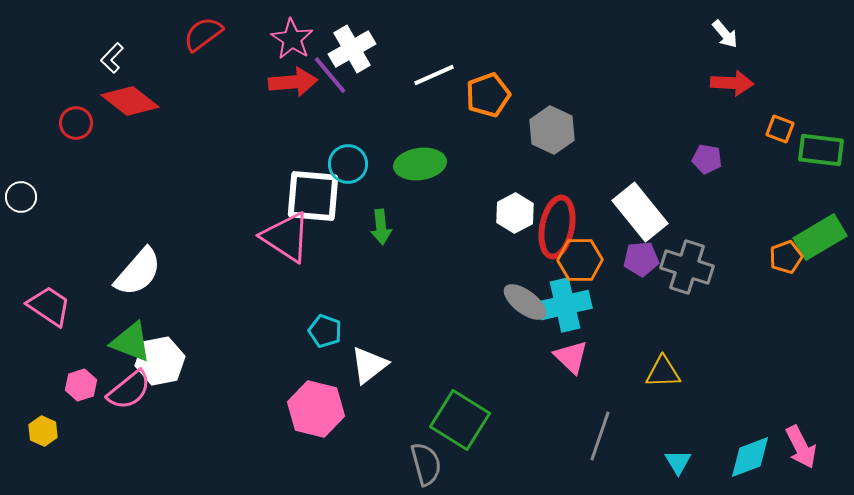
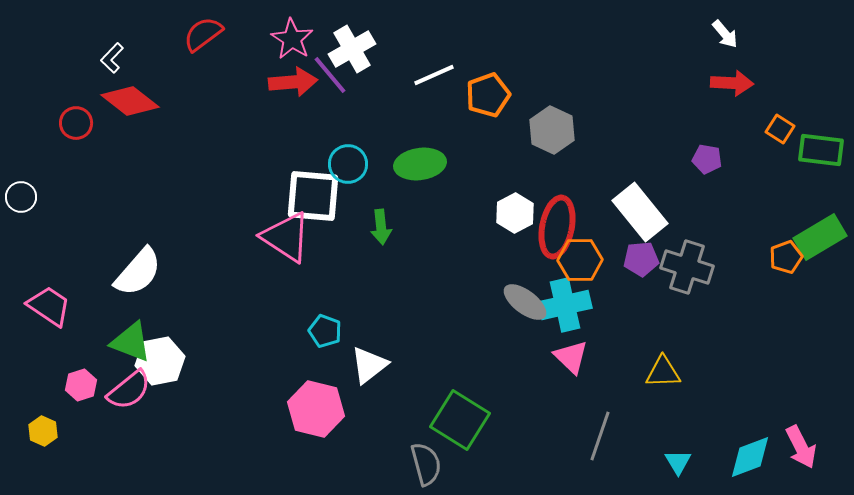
orange square at (780, 129): rotated 12 degrees clockwise
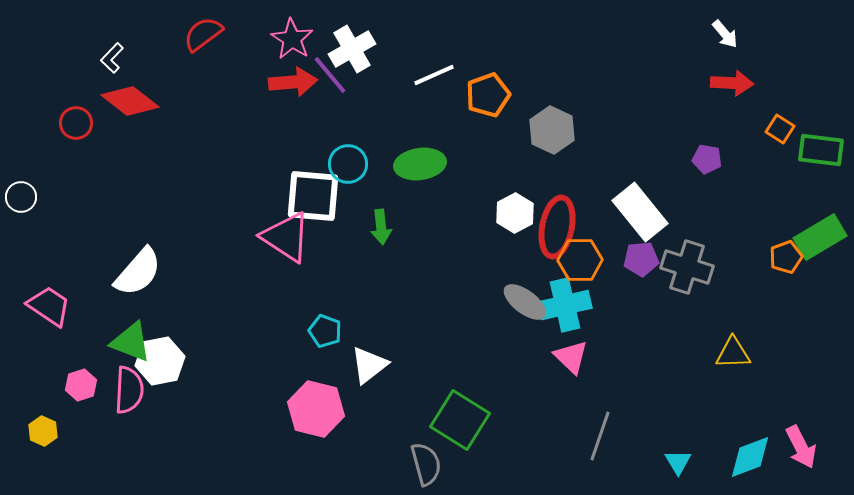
yellow triangle at (663, 372): moved 70 px right, 19 px up
pink semicircle at (129, 390): rotated 48 degrees counterclockwise
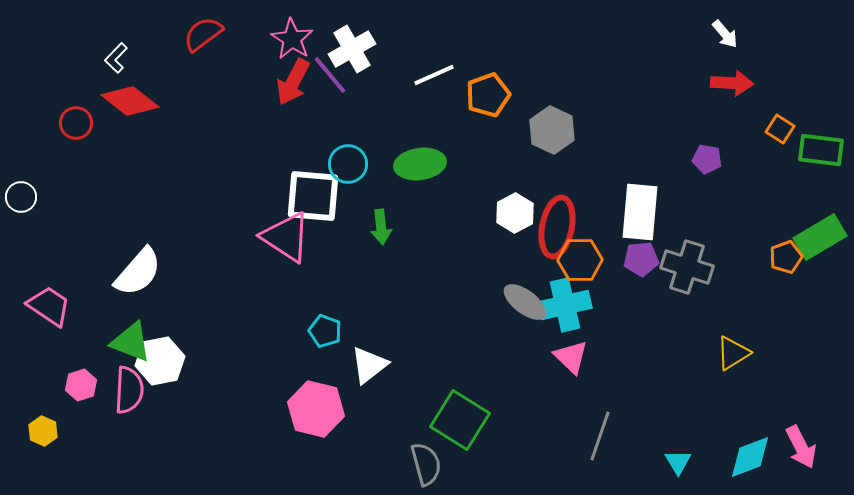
white L-shape at (112, 58): moved 4 px right
red arrow at (293, 82): rotated 123 degrees clockwise
white rectangle at (640, 212): rotated 44 degrees clockwise
yellow triangle at (733, 353): rotated 30 degrees counterclockwise
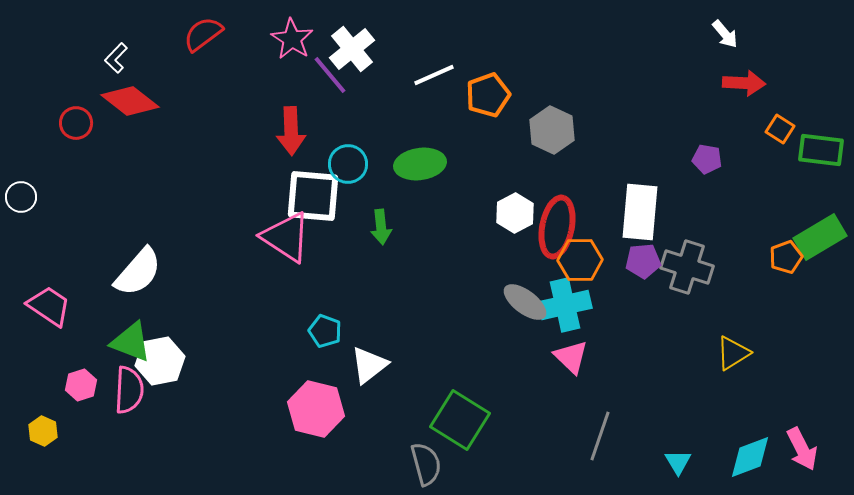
white cross at (352, 49): rotated 9 degrees counterclockwise
red arrow at (293, 82): moved 2 px left, 49 px down; rotated 30 degrees counterclockwise
red arrow at (732, 83): moved 12 px right
purple pentagon at (641, 259): moved 2 px right, 2 px down
pink arrow at (801, 447): moved 1 px right, 2 px down
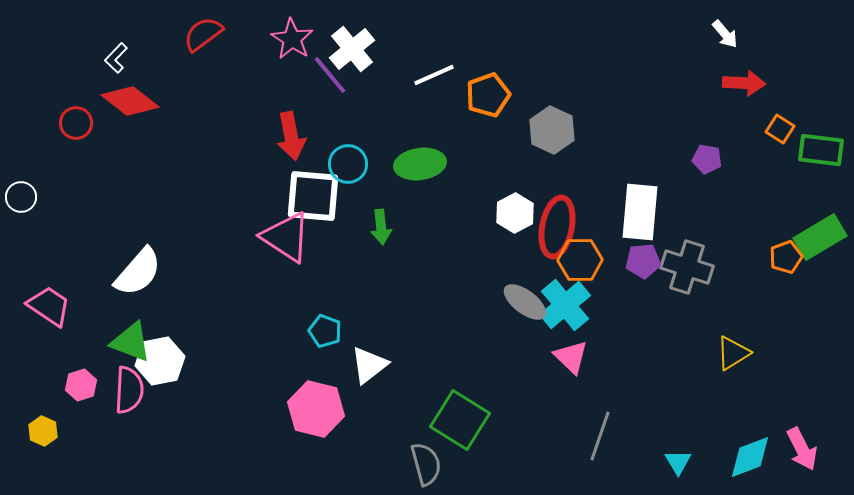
red arrow at (291, 131): moved 5 px down; rotated 9 degrees counterclockwise
cyan cross at (565, 305): rotated 27 degrees counterclockwise
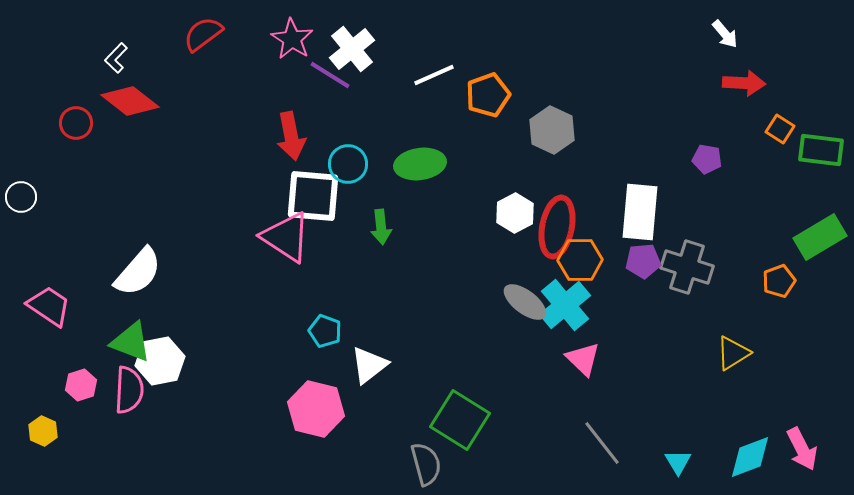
purple line at (330, 75): rotated 18 degrees counterclockwise
orange pentagon at (786, 257): moved 7 px left, 24 px down
pink triangle at (571, 357): moved 12 px right, 2 px down
gray line at (600, 436): moved 2 px right, 7 px down; rotated 57 degrees counterclockwise
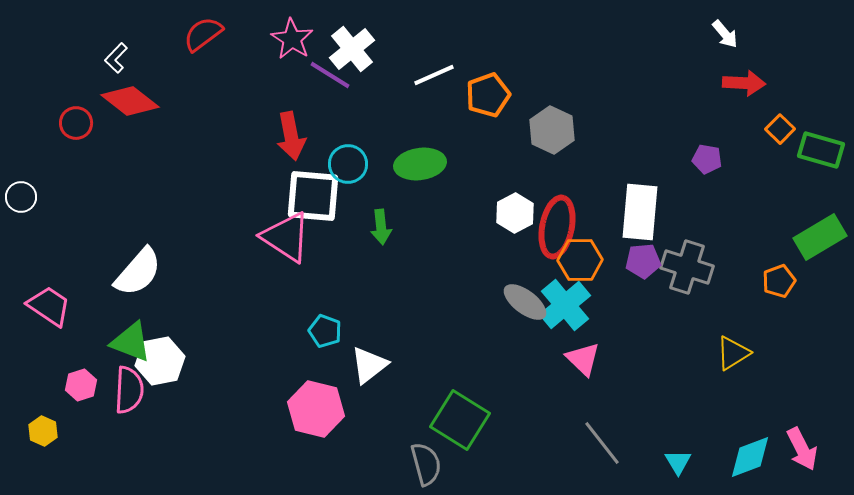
orange square at (780, 129): rotated 12 degrees clockwise
green rectangle at (821, 150): rotated 9 degrees clockwise
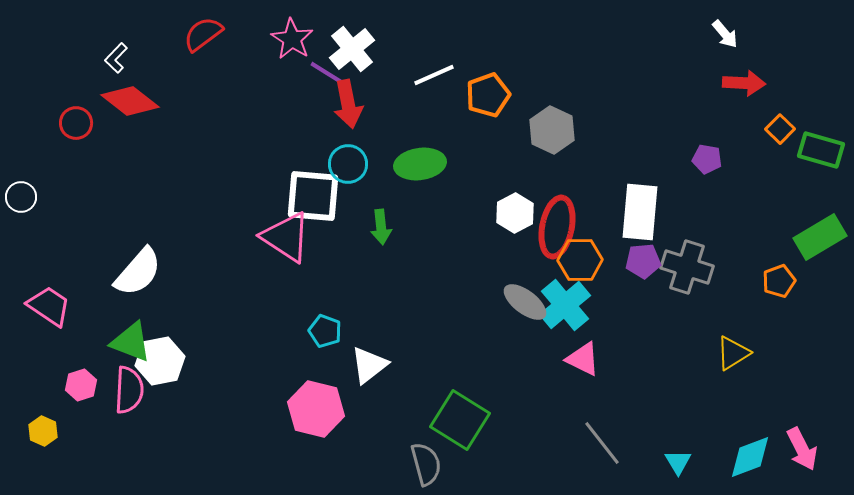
red arrow at (291, 136): moved 57 px right, 32 px up
pink triangle at (583, 359): rotated 18 degrees counterclockwise
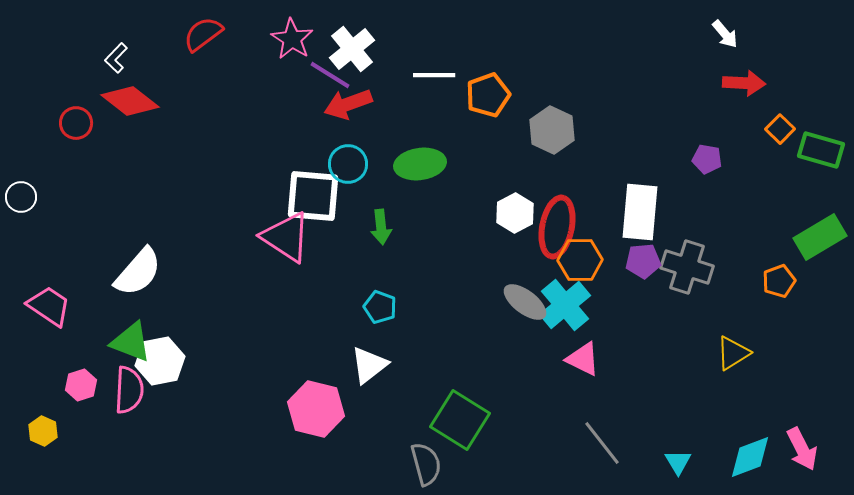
white line at (434, 75): rotated 24 degrees clockwise
red arrow at (348, 104): rotated 81 degrees clockwise
cyan pentagon at (325, 331): moved 55 px right, 24 px up
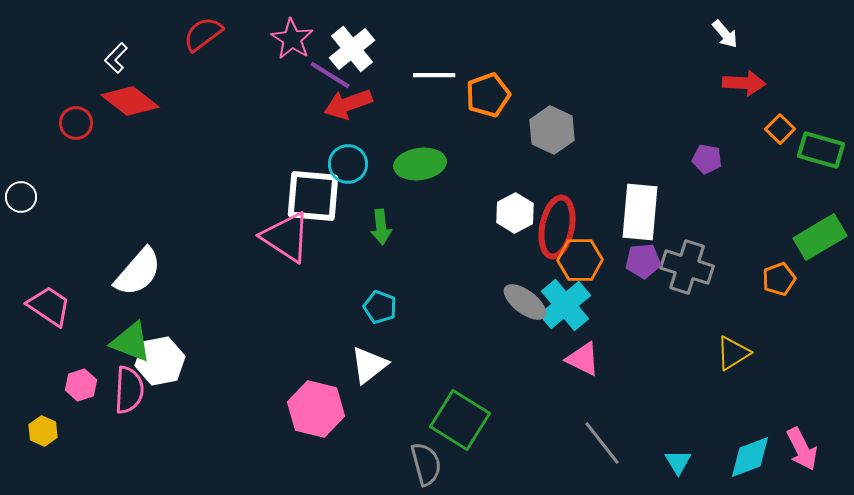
orange pentagon at (779, 281): moved 2 px up
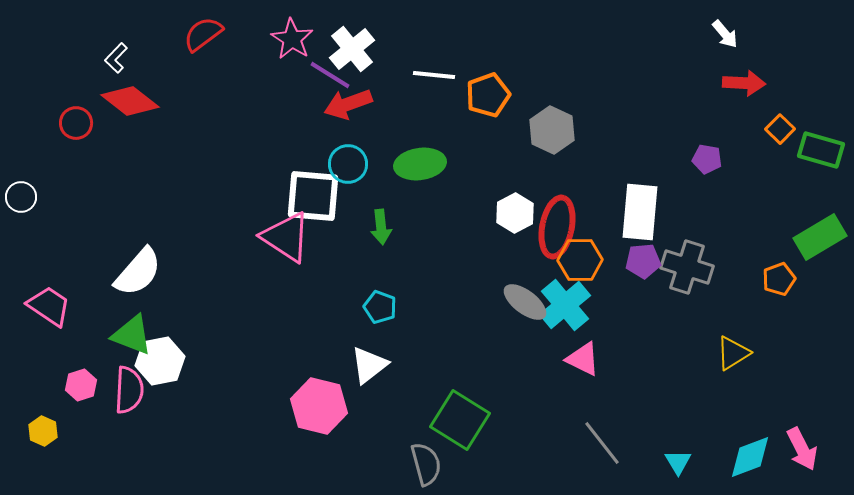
white line at (434, 75): rotated 6 degrees clockwise
green triangle at (131, 342): moved 1 px right, 7 px up
pink hexagon at (316, 409): moved 3 px right, 3 px up
